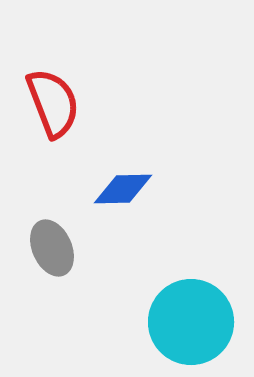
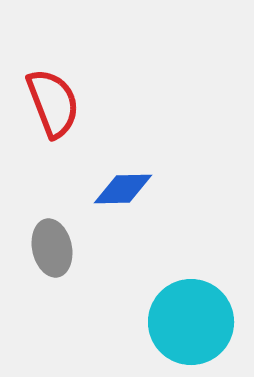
gray ellipse: rotated 12 degrees clockwise
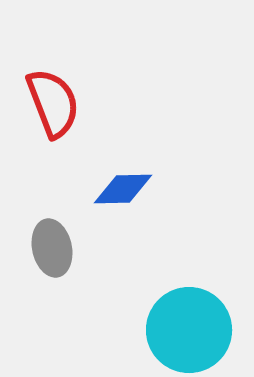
cyan circle: moved 2 px left, 8 px down
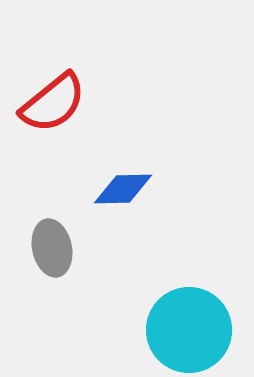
red semicircle: rotated 72 degrees clockwise
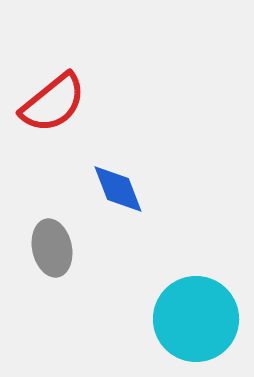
blue diamond: moved 5 px left; rotated 70 degrees clockwise
cyan circle: moved 7 px right, 11 px up
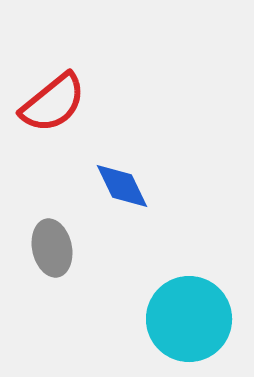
blue diamond: moved 4 px right, 3 px up; rotated 4 degrees counterclockwise
cyan circle: moved 7 px left
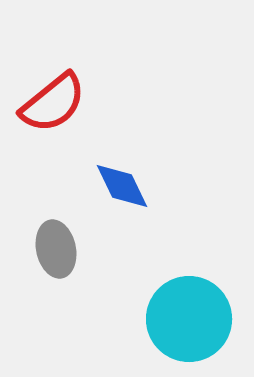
gray ellipse: moved 4 px right, 1 px down
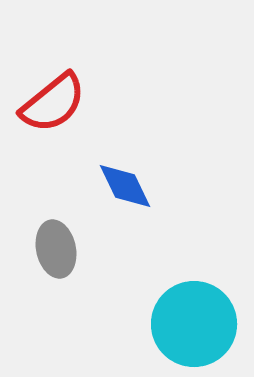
blue diamond: moved 3 px right
cyan circle: moved 5 px right, 5 px down
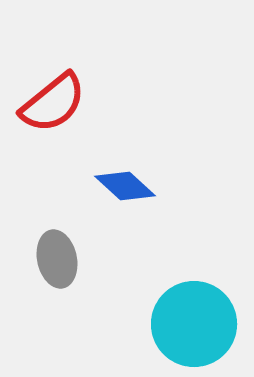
blue diamond: rotated 22 degrees counterclockwise
gray ellipse: moved 1 px right, 10 px down
